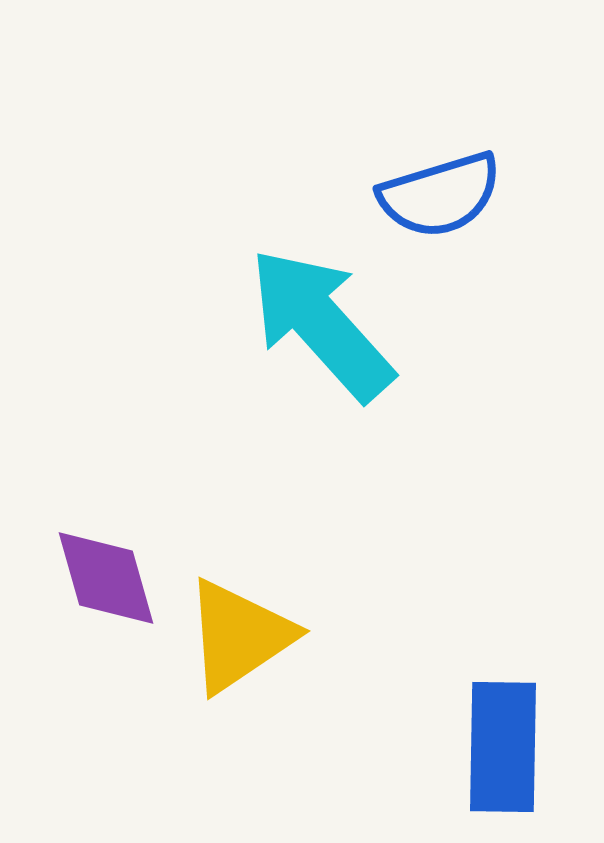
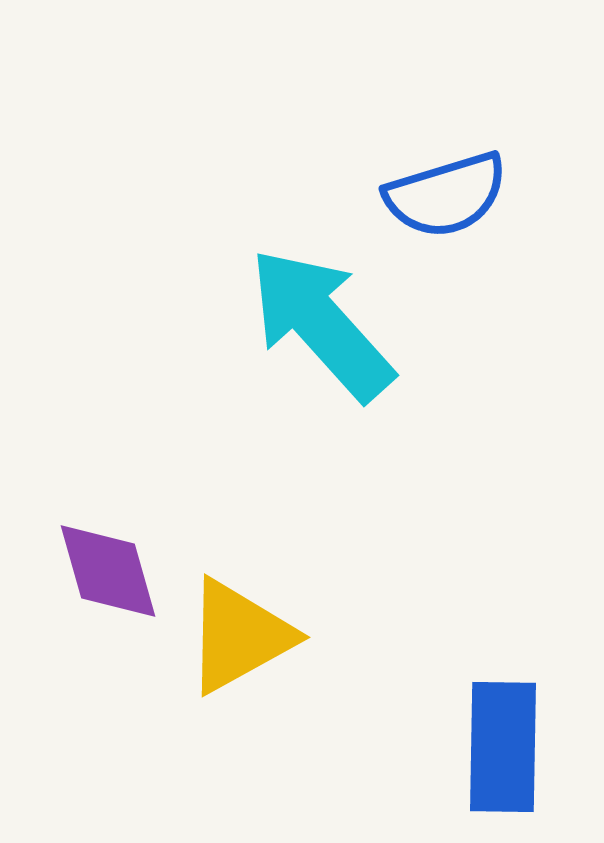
blue semicircle: moved 6 px right
purple diamond: moved 2 px right, 7 px up
yellow triangle: rotated 5 degrees clockwise
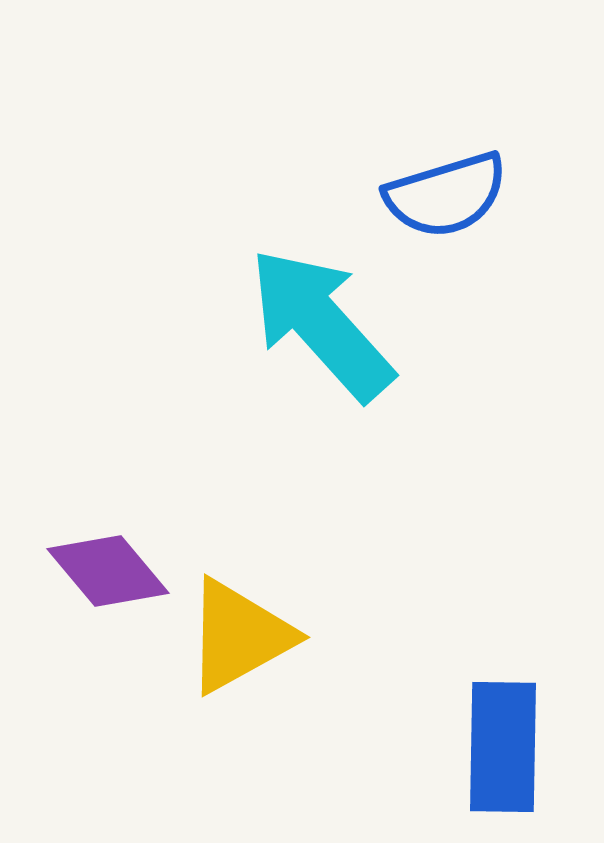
purple diamond: rotated 24 degrees counterclockwise
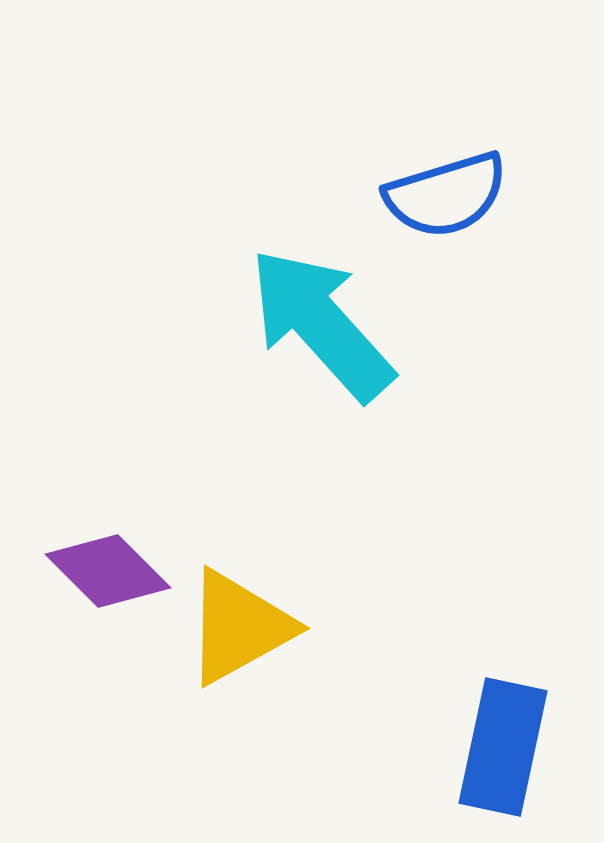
purple diamond: rotated 5 degrees counterclockwise
yellow triangle: moved 9 px up
blue rectangle: rotated 11 degrees clockwise
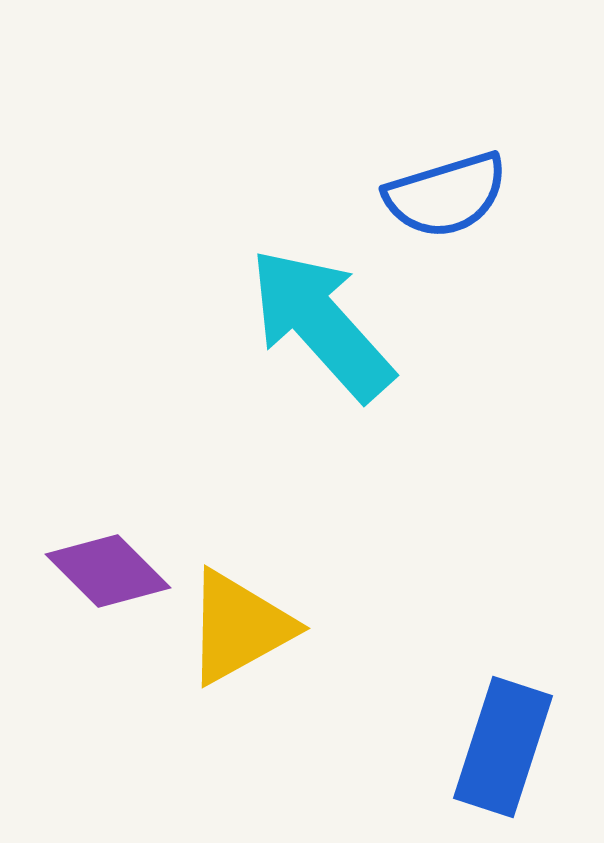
blue rectangle: rotated 6 degrees clockwise
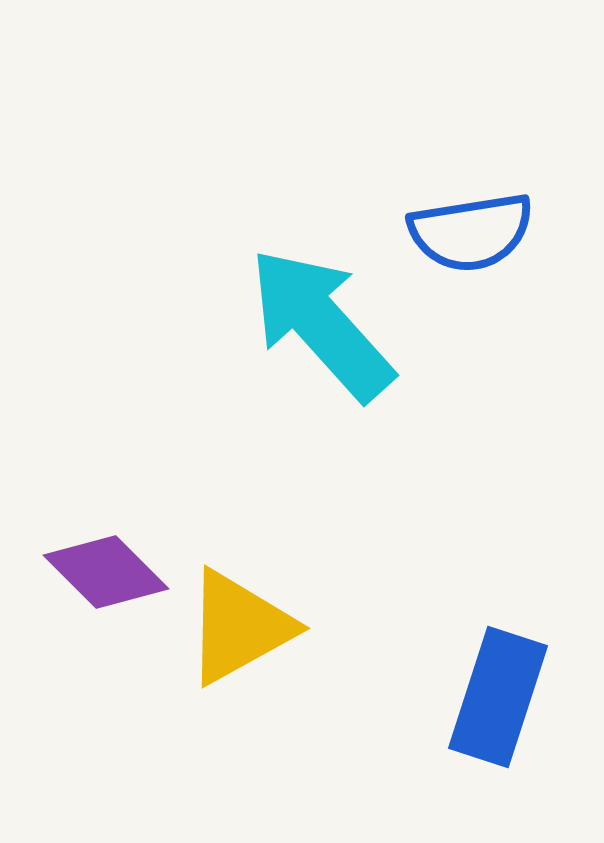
blue semicircle: moved 25 px right, 37 px down; rotated 8 degrees clockwise
purple diamond: moved 2 px left, 1 px down
blue rectangle: moved 5 px left, 50 px up
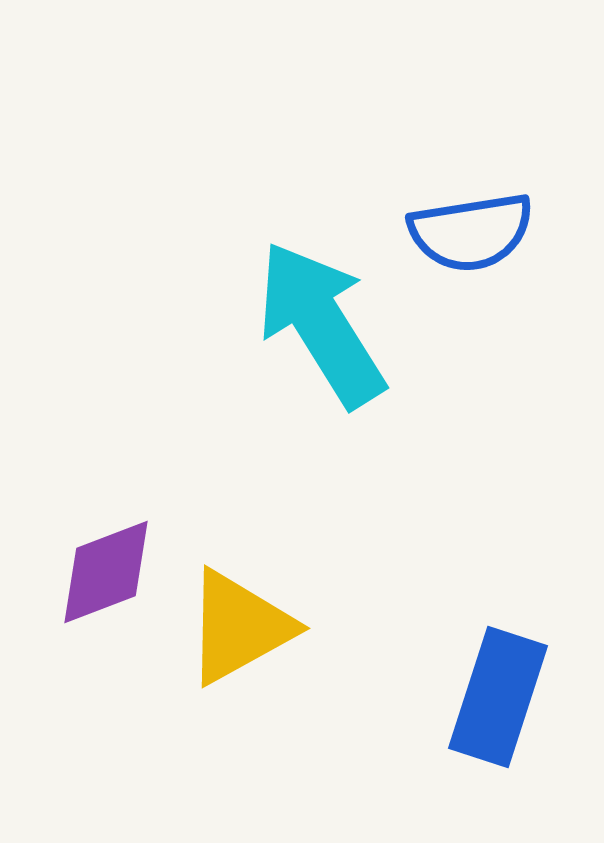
cyan arrow: rotated 10 degrees clockwise
purple diamond: rotated 66 degrees counterclockwise
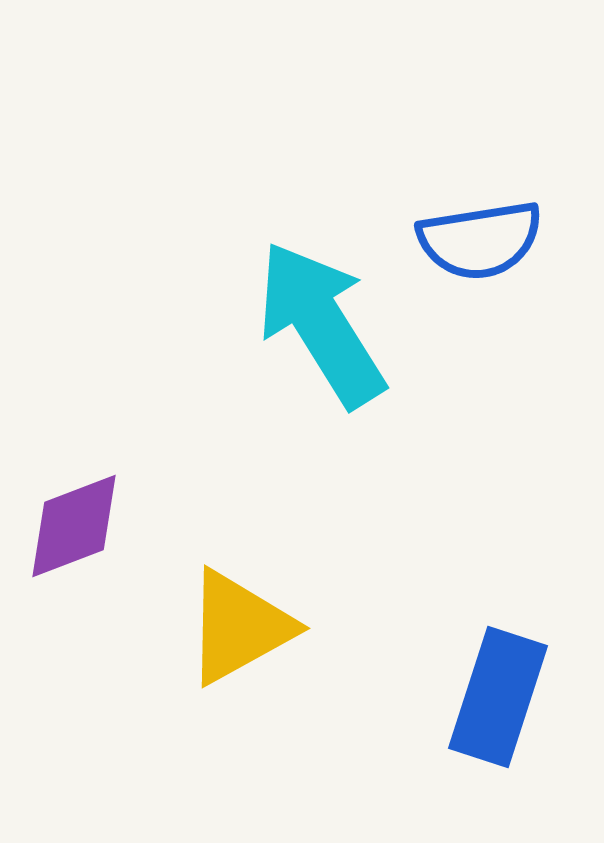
blue semicircle: moved 9 px right, 8 px down
purple diamond: moved 32 px left, 46 px up
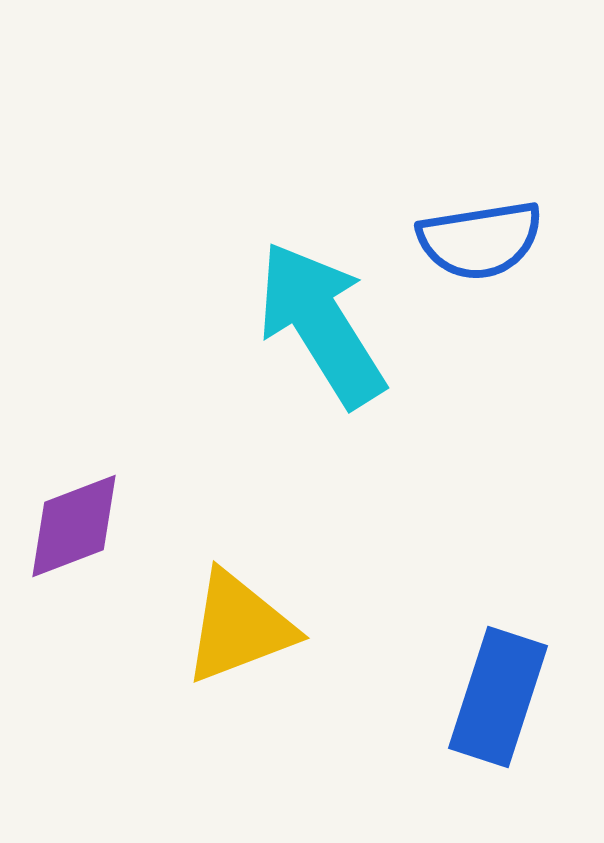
yellow triangle: rotated 8 degrees clockwise
